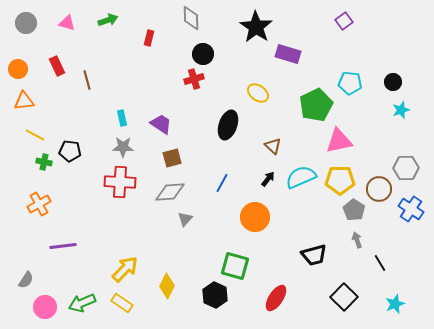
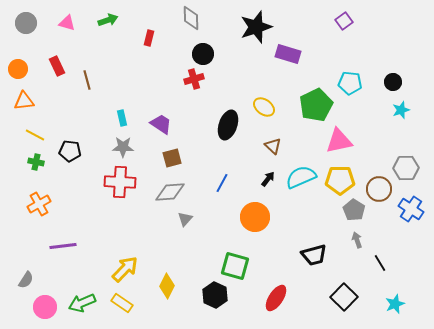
black star at (256, 27): rotated 20 degrees clockwise
yellow ellipse at (258, 93): moved 6 px right, 14 px down
green cross at (44, 162): moved 8 px left
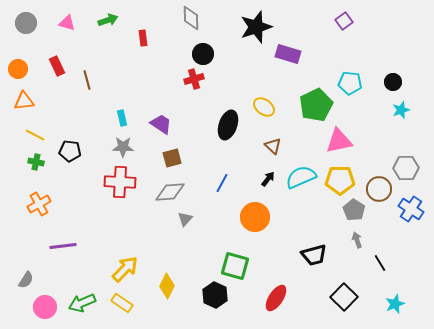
red rectangle at (149, 38): moved 6 px left; rotated 21 degrees counterclockwise
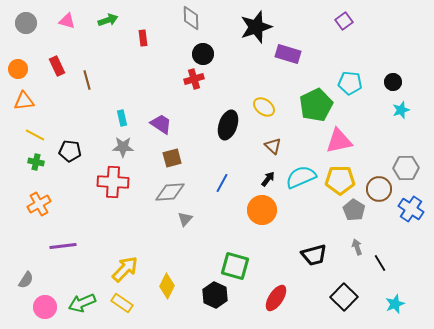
pink triangle at (67, 23): moved 2 px up
red cross at (120, 182): moved 7 px left
orange circle at (255, 217): moved 7 px right, 7 px up
gray arrow at (357, 240): moved 7 px down
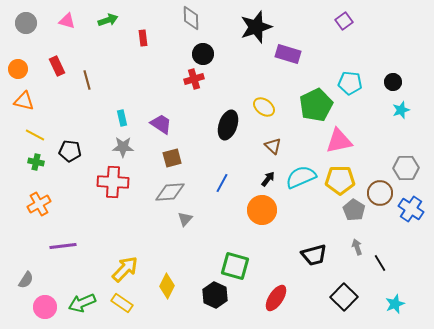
orange triangle at (24, 101): rotated 20 degrees clockwise
brown circle at (379, 189): moved 1 px right, 4 px down
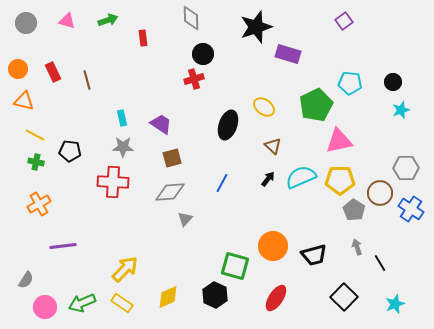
red rectangle at (57, 66): moved 4 px left, 6 px down
orange circle at (262, 210): moved 11 px right, 36 px down
yellow diamond at (167, 286): moved 1 px right, 11 px down; rotated 40 degrees clockwise
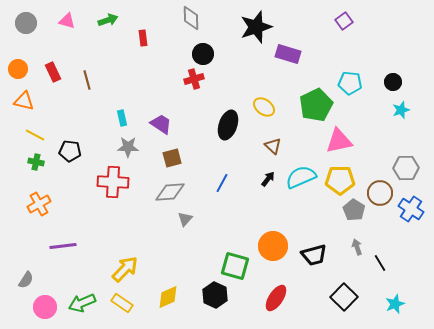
gray star at (123, 147): moved 5 px right
